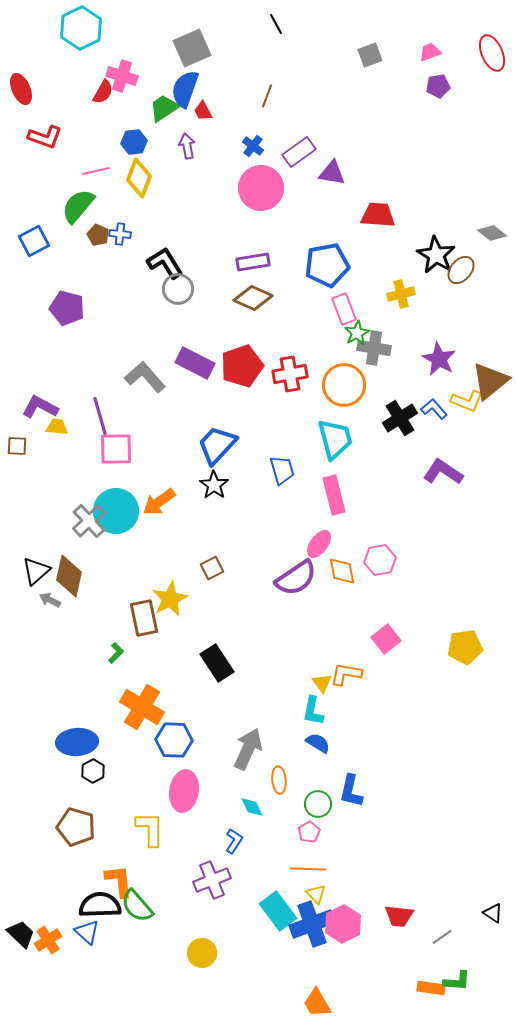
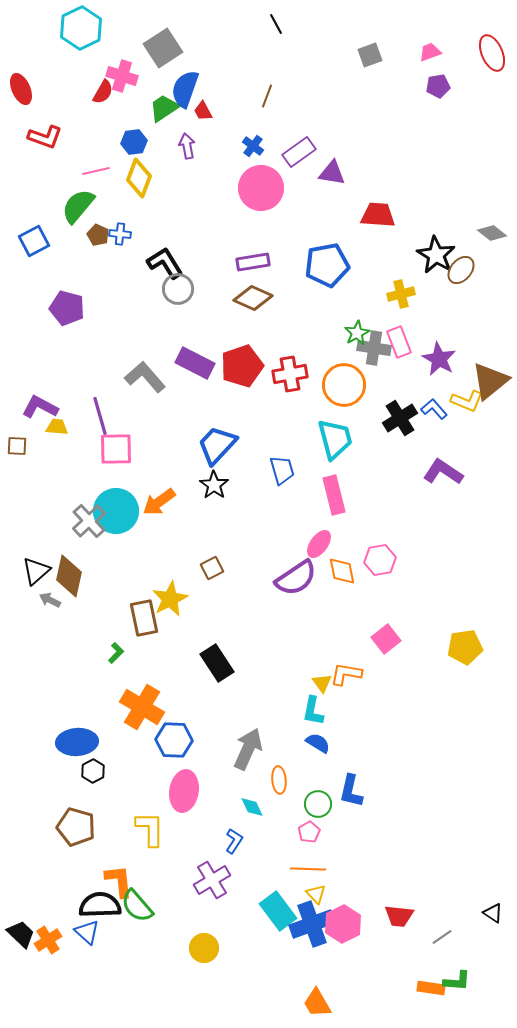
gray square at (192, 48): moved 29 px left; rotated 9 degrees counterclockwise
pink rectangle at (344, 309): moved 55 px right, 33 px down
purple cross at (212, 880): rotated 9 degrees counterclockwise
yellow circle at (202, 953): moved 2 px right, 5 px up
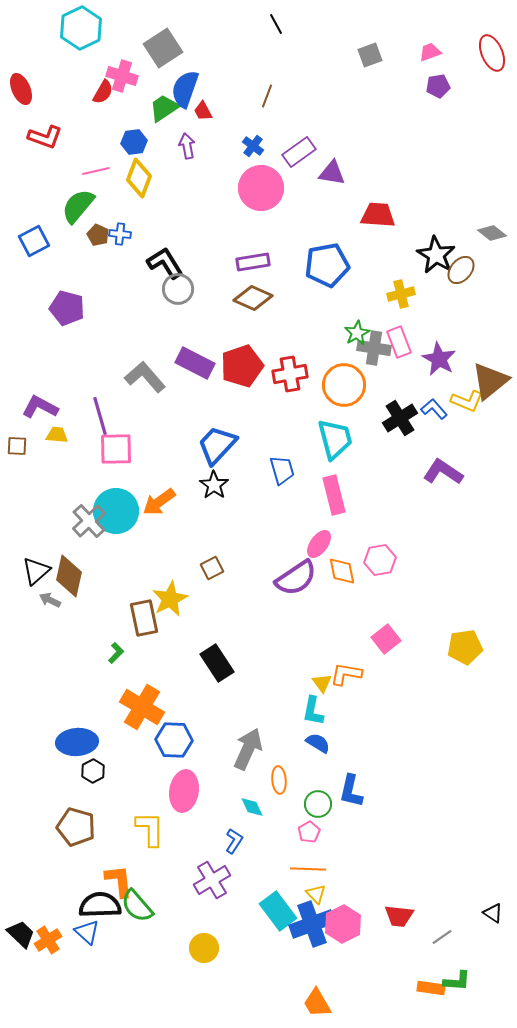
yellow trapezoid at (57, 427): moved 8 px down
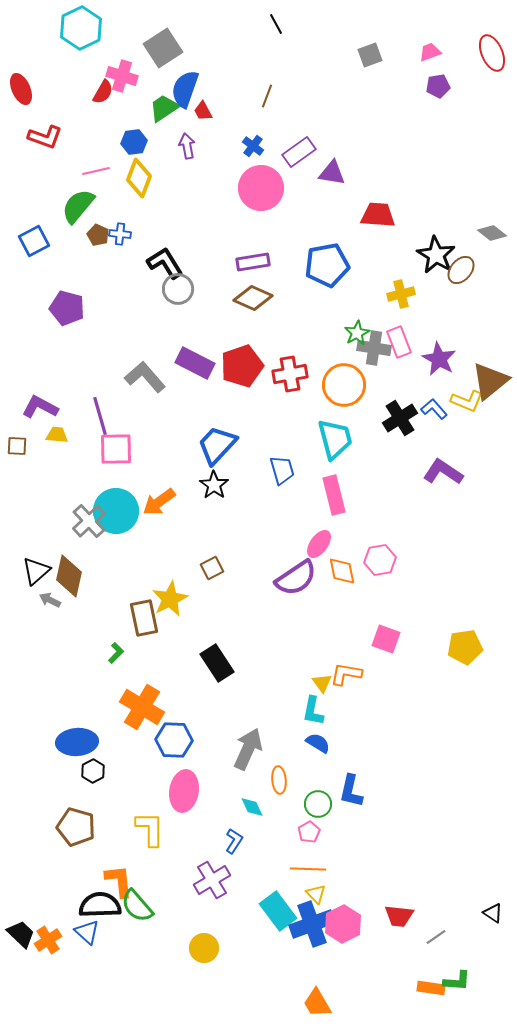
pink square at (386, 639): rotated 32 degrees counterclockwise
gray line at (442, 937): moved 6 px left
